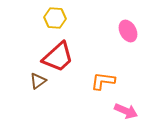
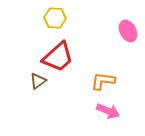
pink arrow: moved 18 px left
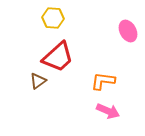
yellow hexagon: moved 2 px left
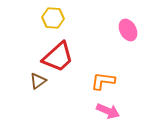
pink ellipse: moved 1 px up
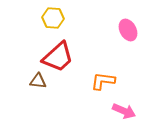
brown triangle: rotated 42 degrees clockwise
pink arrow: moved 16 px right
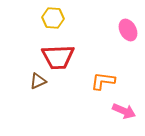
red trapezoid: rotated 40 degrees clockwise
brown triangle: rotated 30 degrees counterclockwise
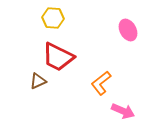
red trapezoid: rotated 28 degrees clockwise
orange L-shape: moved 2 px left, 2 px down; rotated 45 degrees counterclockwise
pink arrow: moved 1 px left
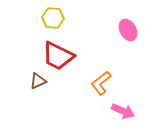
red trapezoid: moved 1 px up
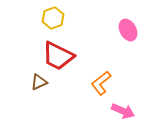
yellow hexagon: rotated 25 degrees counterclockwise
brown triangle: moved 1 px right, 1 px down
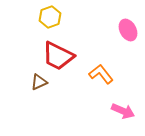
yellow hexagon: moved 3 px left, 1 px up
orange L-shape: moved 9 px up; rotated 90 degrees clockwise
